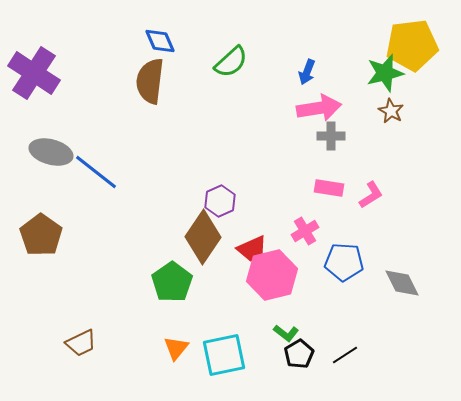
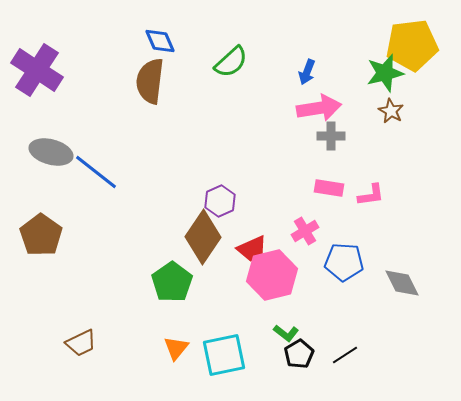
purple cross: moved 3 px right, 3 px up
pink L-shape: rotated 24 degrees clockwise
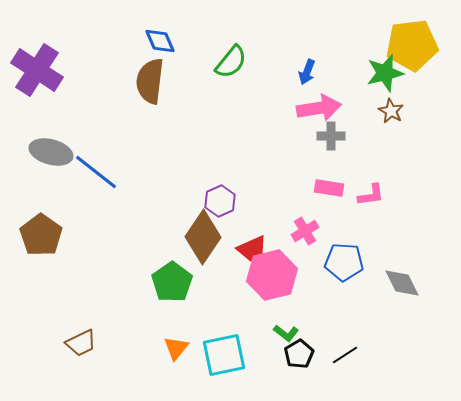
green semicircle: rotated 9 degrees counterclockwise
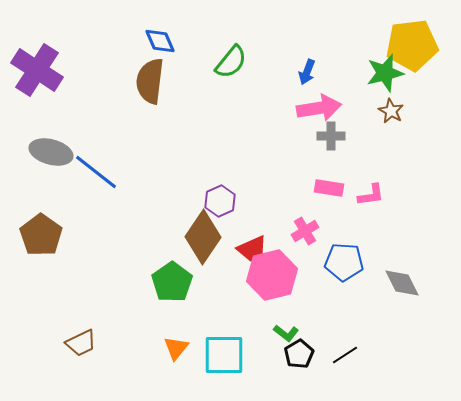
cyan square: rotated 12 degrees clockwise
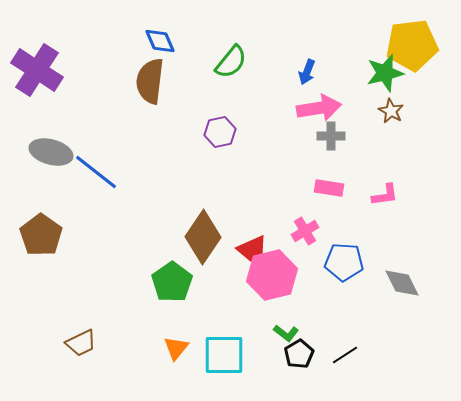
pink L-shape: moved 14 px right
purple hexagon: moved 69 px up; rotated 12 degrees clockwise
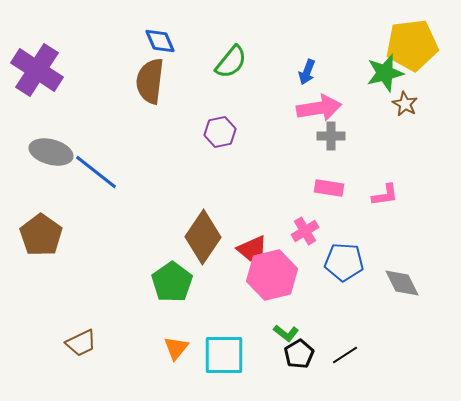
brown star: moved 14 px right, 7 px up
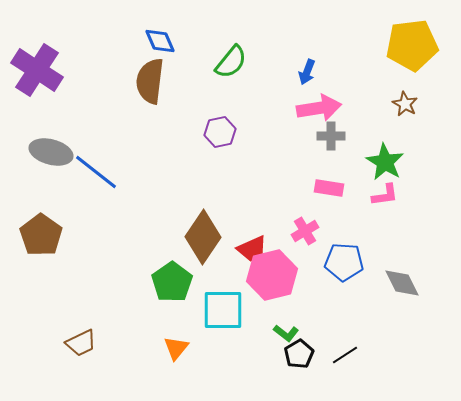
green star: moved 89 px down; rotated 27 degrees counterclockwise
cyan square: moved 1 px left, 45 px up
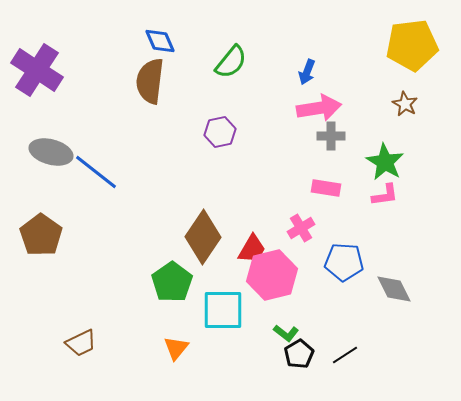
pink rectangle: moved 3 px left
pink cross: moved 4 px left, 3 px up
red trapezoid: rotated 36 degrees counterclockwise
gray diamond: moved 8 px left, 6 px down
